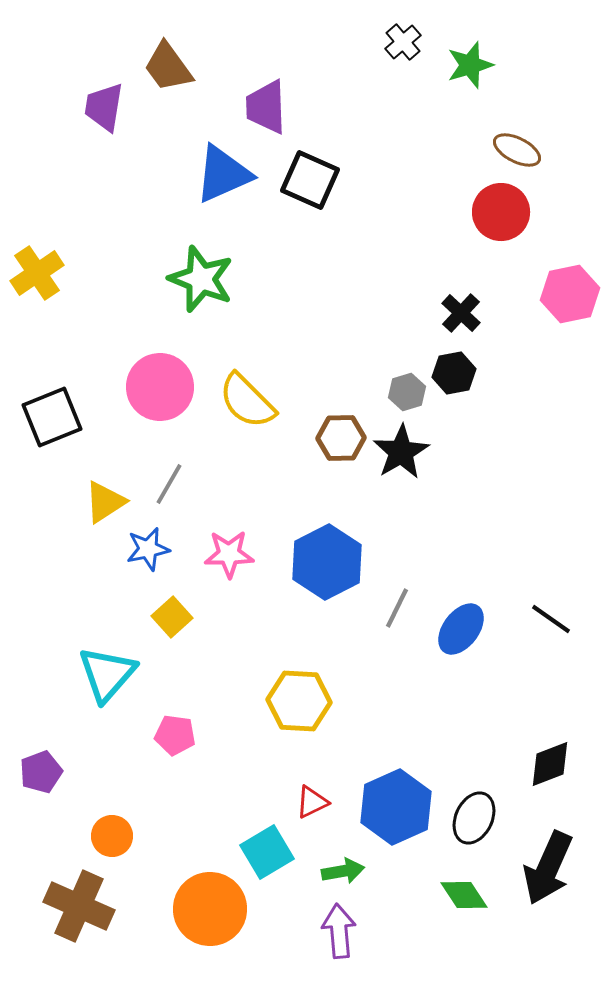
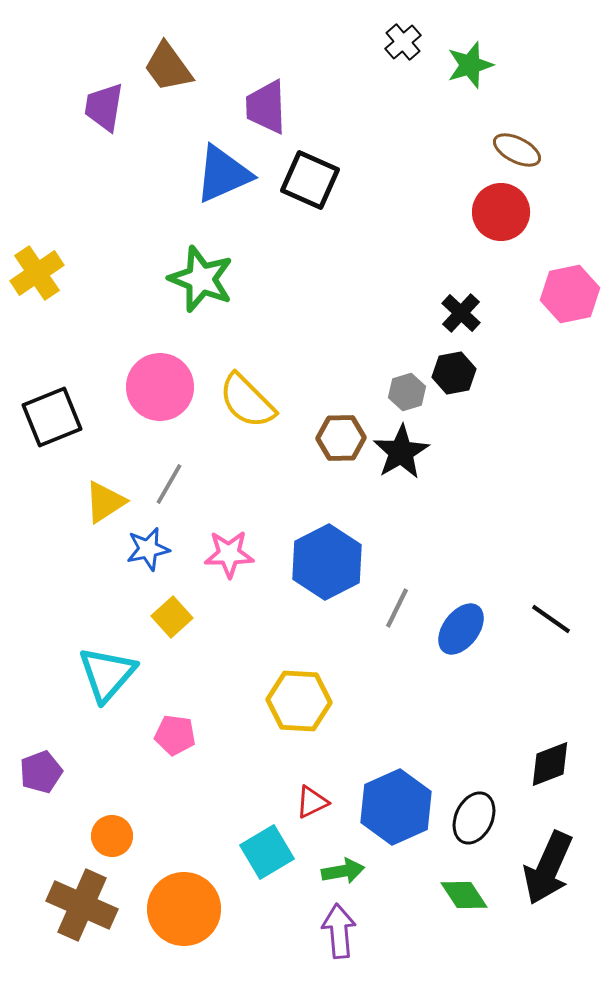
brown cross at (79, 906): moved 3 px right, 1 px up
orange circle at (210, 909): moved 26 px left
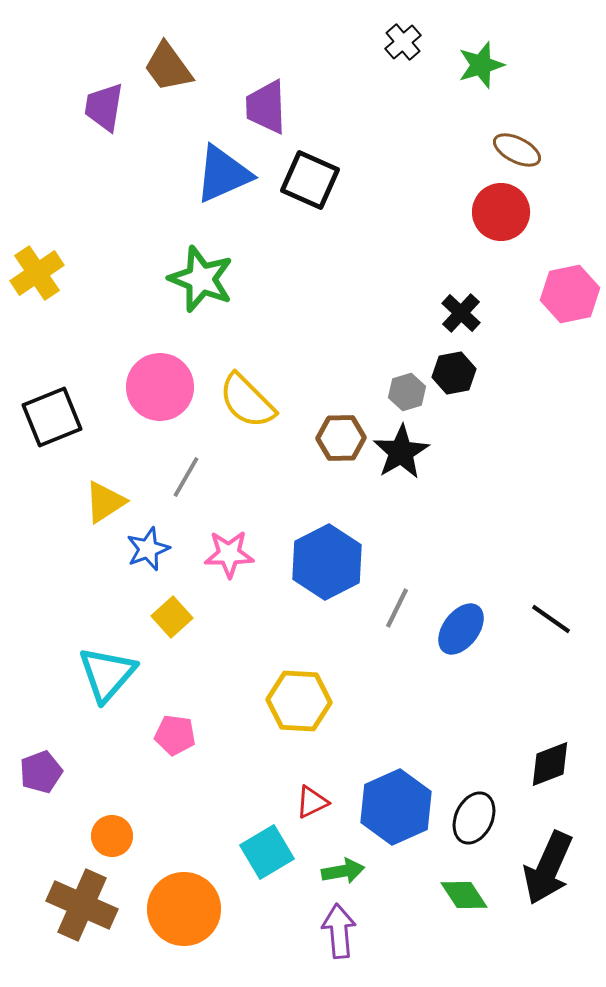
green star at (470, 65): moved 11 px right
gray line at (169, 484): moved 17 px right, 7 px up
blue star at (148, 549): rotated 9 degrees counterclockwise
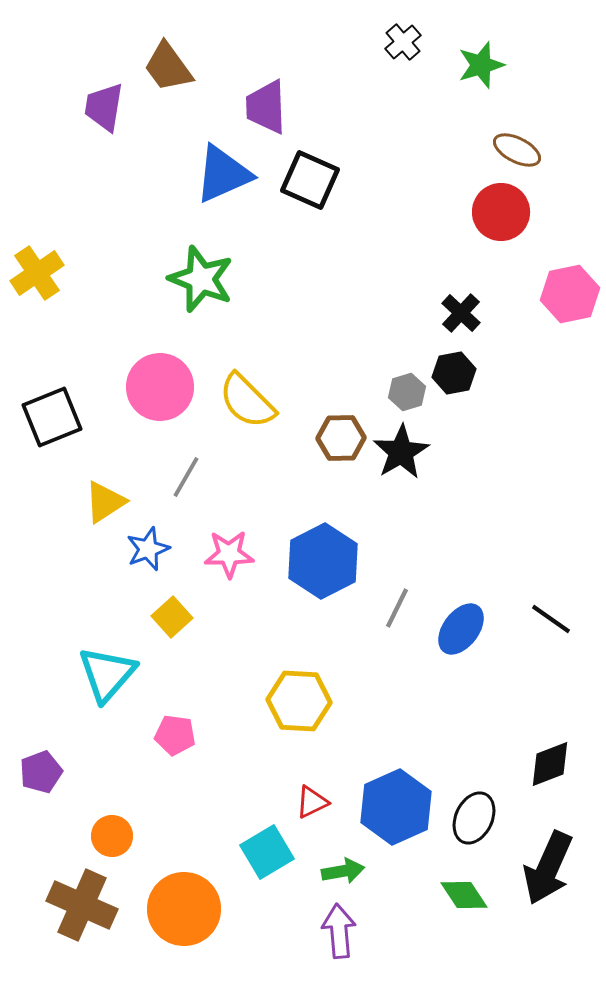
blue hexagon at (327, 562): moved 4 px left, 1 px up
